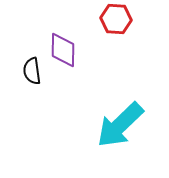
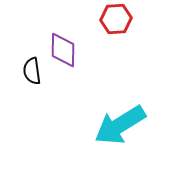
red hexagon: rotated 8 degrees counterclockwise
cyan arrow: rotated 12 degrees clockwise
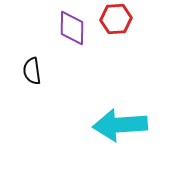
purple diamond: moved 9 px right, 22 px up
cyan arrow: rotated 28 degrees clockwise
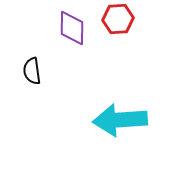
red hexagon: moved 2 px right
cyan arrow: moved 5 px up
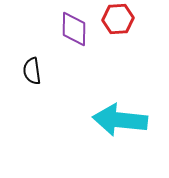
purple diamond: moved 2 px right, 1 px down
cyan arrow: rotated 10 degrees clockwise
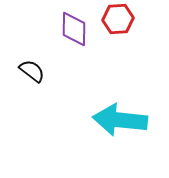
black semicircle: rotated 136 degrees clockwise
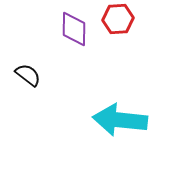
black semicircle: moved 4 px left, 4 px down
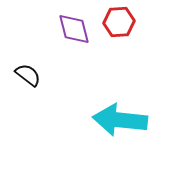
red hexagon: moved 1 px right, 3 px down
purple diamond: rotated 15 degrees counterclockwise
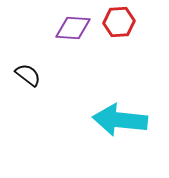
purple diamond: moved 1 px left, 1 px up; rotated 72 degrees counterclockwise
